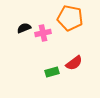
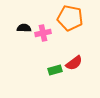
black semicircle: rotated 24 degrees clockwise
green rectangle: moved 3 px right, 2 px up
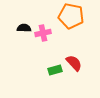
orange pentagon: moved 1 px right, 2 px up
red semicircle: rotated 96 degrees counterclockwise
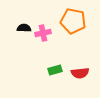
orange pentagon: moved 2 px right, 5 px down
red semicircle: moved 6 px right, 10 px down; rotated 126 degrees clockwise
